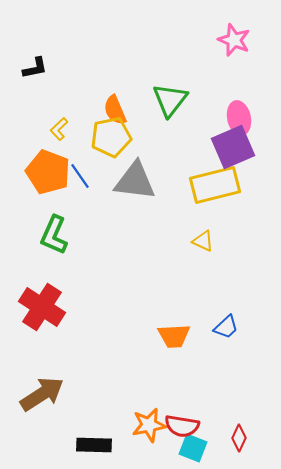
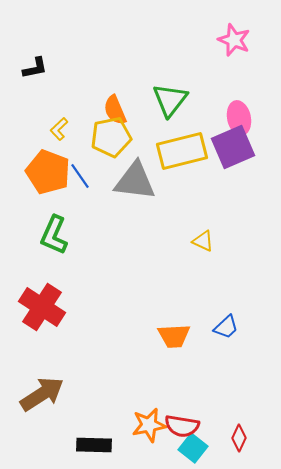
yellow rectangle: moved 33 px left, 34 px up
cyan square: rotated 16 degrees clockwise
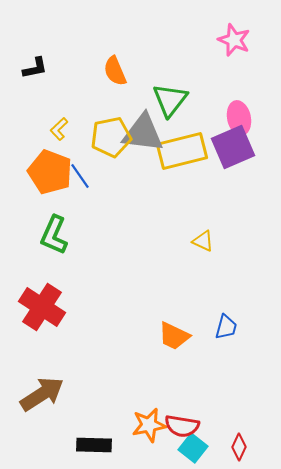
orange semicircle: moved 39 px up
orange pentagon: moved 2 px right
gray triangle: moved 8 px right, 48 px up
blue trapezoid: rotated 32 degrees counterclockwise
orange trapezoid: rotated 28 degrees clockwise
red diamond: moved 9 px down
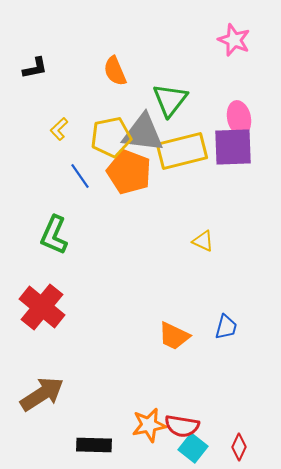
purple square: rotated 21 degrees clockwise
orange pentagon: moved 79 px right
red cross: rotated 6 degrees clockwise
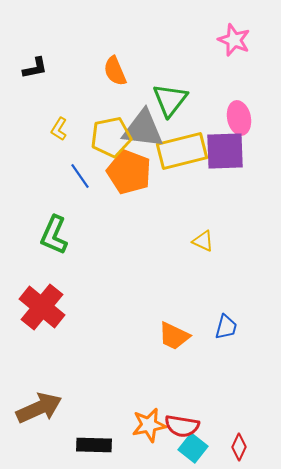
yellow L-shape: rotated 15 degrees counterclockwise
gray triangle: moved 4 px up
purple square: moved 8 px left, 4 px down
brown arrow: moved 3 px left, 14 px down; rotated 9 degrees clockwise
